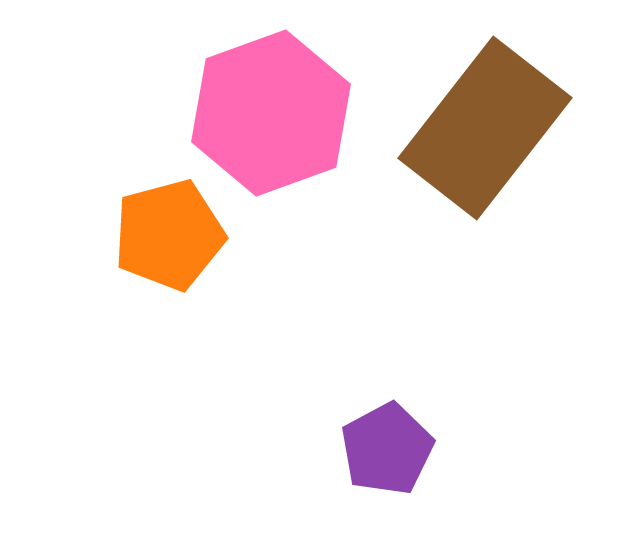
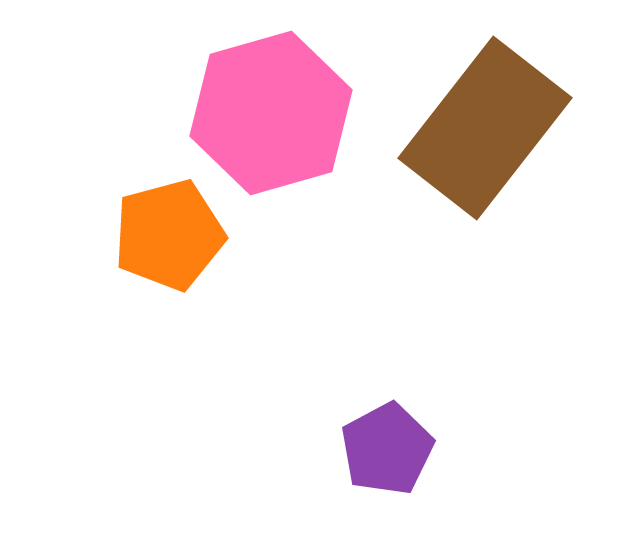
pink hexagon: rotated 4 degrees clockwise
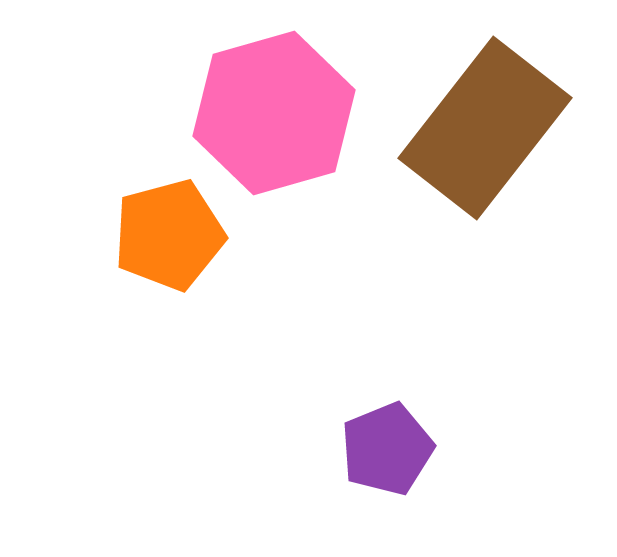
pink hexagon: moved 3 px right
purple pentagon: rotated 6 degrees clockwise
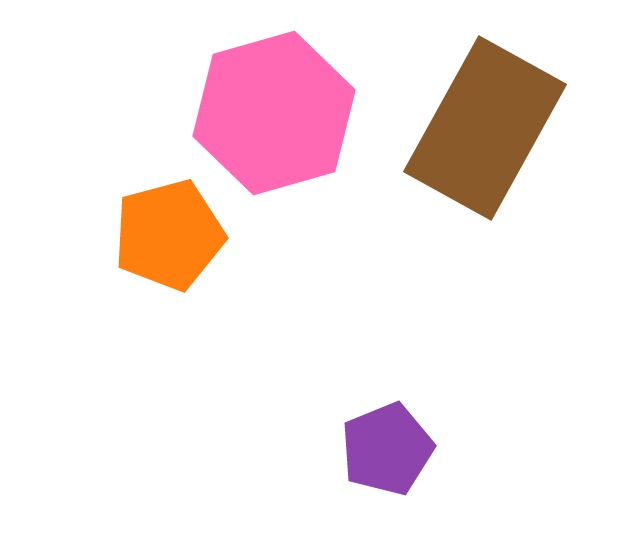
brown rectangle: rotated 9 degrees counterclockwise
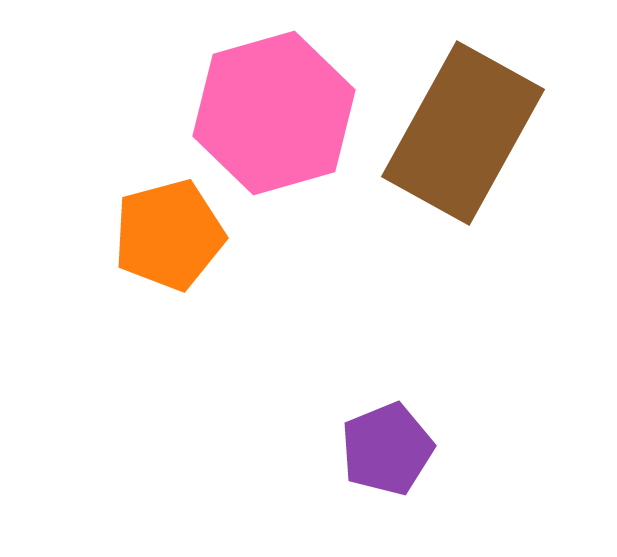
brown rectangle: moved 22 px left, 5 px down
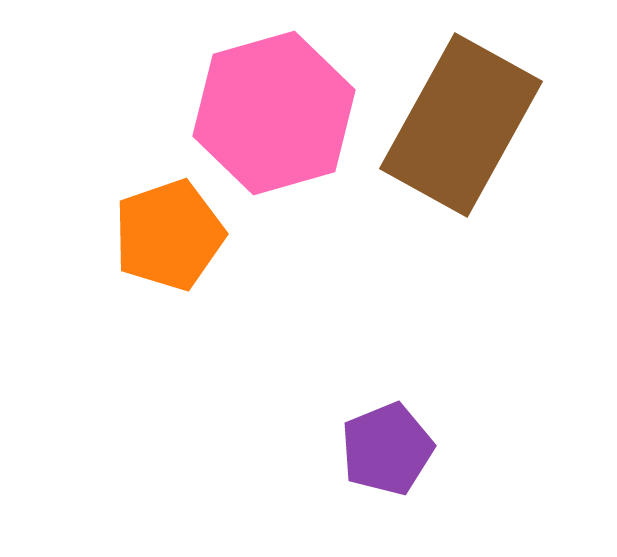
brown rectangle: moved 2 px left, 8 px up
orange pentagon: rotated 4 degrees counterclockwise
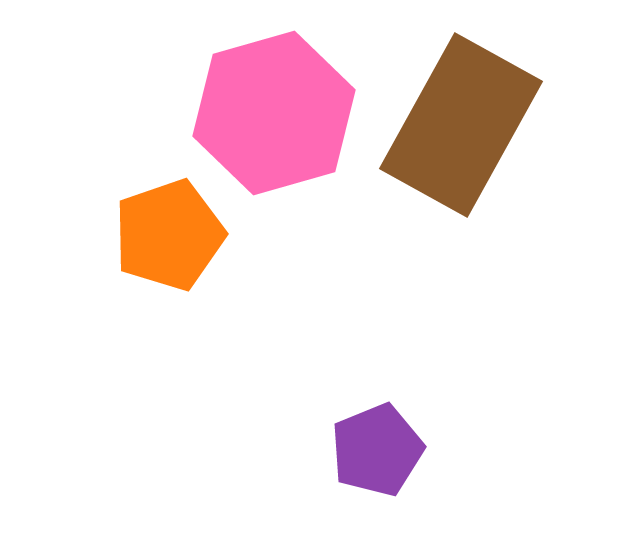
purple pentagon: moved 10 px left, 1 px down
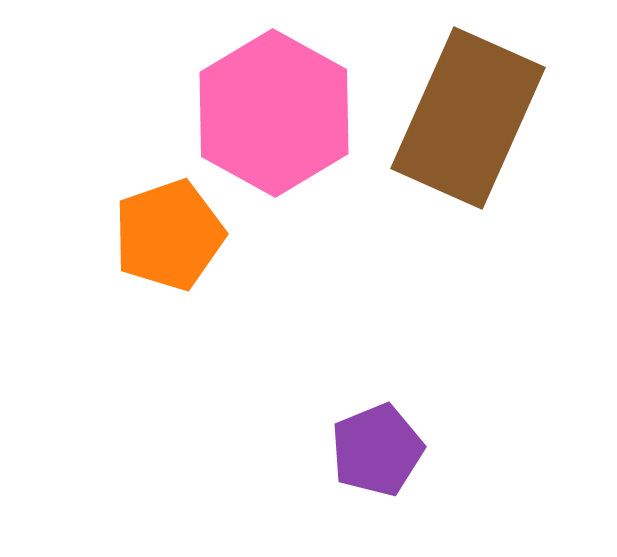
pink hexagon: rotated 15 degrees counterclockwise
brown rectangle: moved 7 px right, 7 px up; rotated 5 degrees counterclockwise
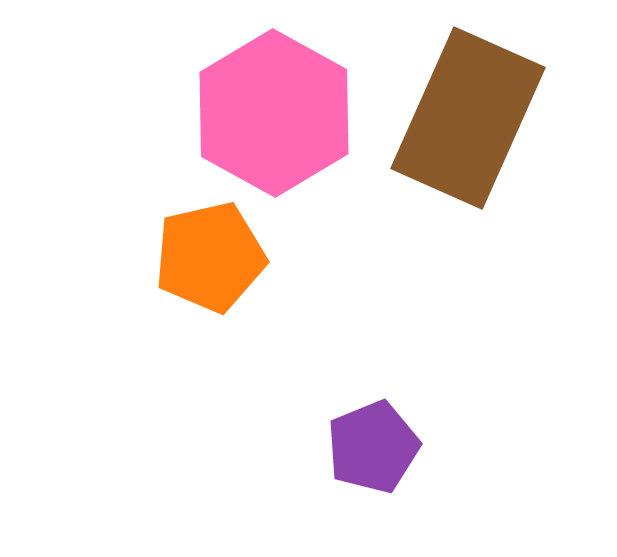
orange pentagon: moved 41 px right, 22 px down; rotated 6 degrees clockwise
purple pentagon: moved 4 px left, 3 px up
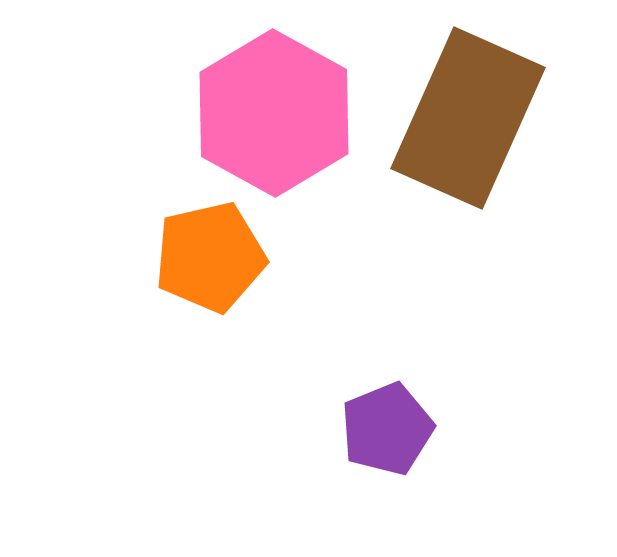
purple pentagon: moved 14 px right, 18 px up
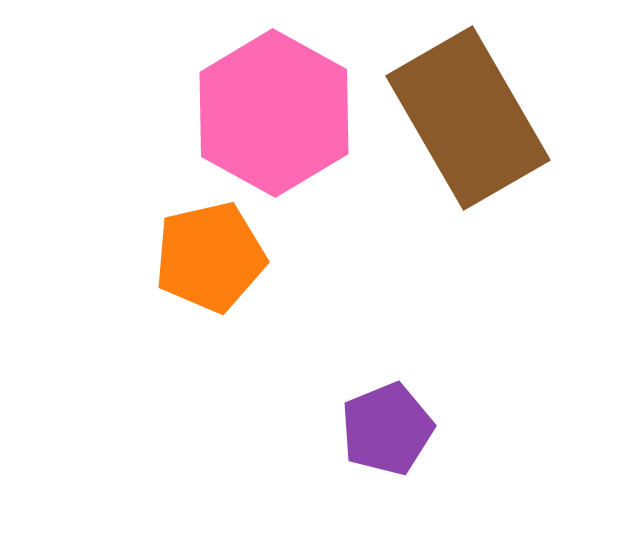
brown rectangle: rotated 54 degrees counterclockwise
